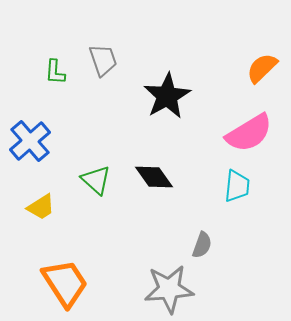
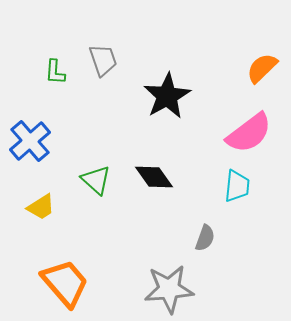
pink semicircle: rotated 6 degrees counterclockwise
gray semicircle: moved 3 px right, 7 px up
orange trapezoid: rotated 8 degrees counterclockwise
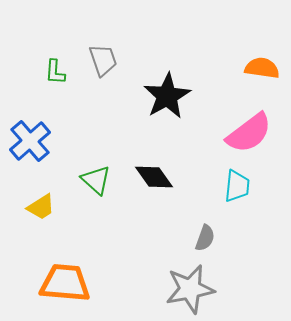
orange semicircle: rotated 52 degrees clockwise
orange trapezoid: rotated 44 degrees counterclockwise
gray star: moved 21 px right; rotated 6 degrees counterclockwise
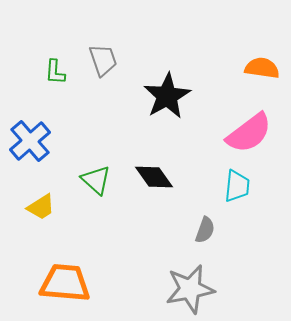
gray semicircle: moved 8 px up
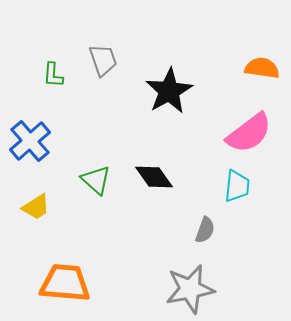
green L-shape: moved 2 px left, 3 px down
black star: moved 2 px right, 5 px up
yellow trapezoid: moved 5 px left
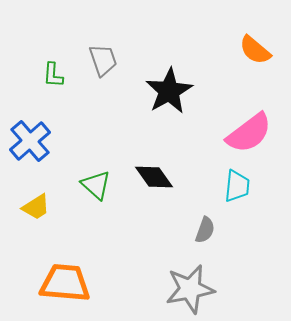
orange semicircle: moved 7 px left, 18 px up; rotated 148 degrees counterclockwise
green triangle: moved 5 px down
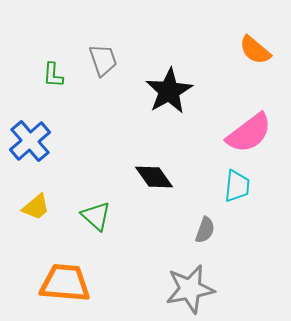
green triangle: moved 31 px down
yellow trapezoid: rotated 8 degrees counterclockwise
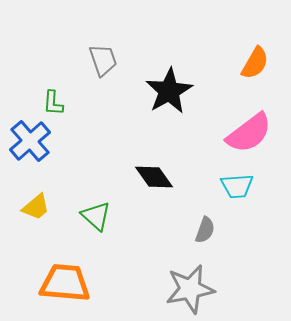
orange semicircle: moved 13 px down; rotated 100 degrees counterclockwise
green L-shape: moved 28 px down
cyan trapezoid: rotated 80 degrees clockwise
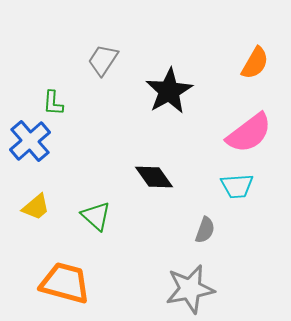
gray trapezoid: rotated 128 degrees counterclockwise
orange trapezoid: rotated 10 degrees clockwise
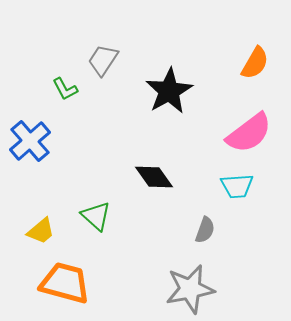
green L-shape: moved 12 px right, 14 px up; rotated 32 degrees counterclockwise
yellow trapezoid: moved 5 px right, 24 px down
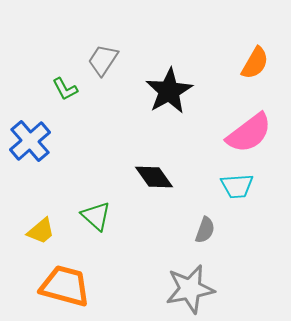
orange trapezoid: moved 3 px down
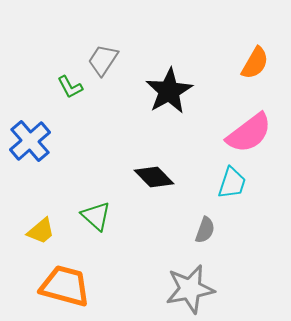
green L-shape: moved 5 px right, 2 px up
black diamond: rotated 9 degrees counterclockwise
cyan trapezoid: moved 5 px left, 3 px up; rotated 68 degrees counterclockwise
